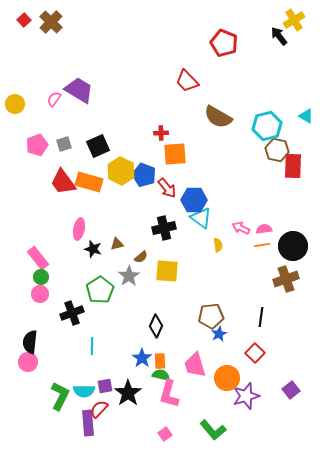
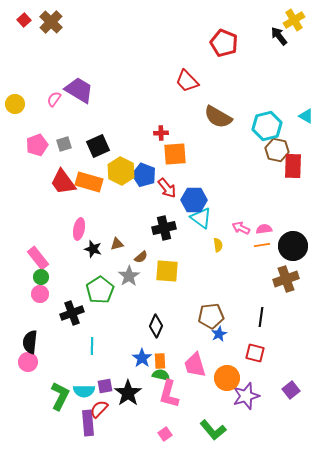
red square at (255, 353): rotated 30 degrees counterclockwise
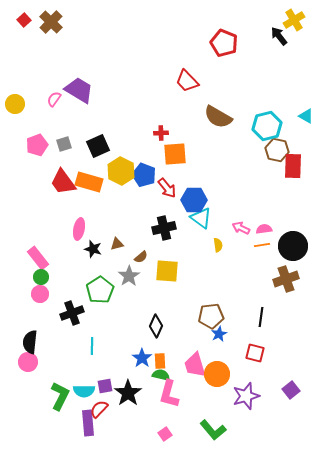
orange circle at (227, 378): moved 10 px left, 4 px up
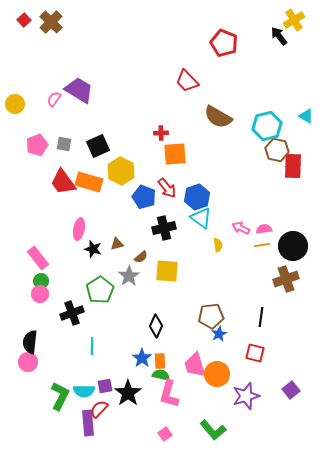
gray square at (64, 144): rotated 28 degrees clockwise
blue pentagon at (144, 175): moved 22 px down
blue hexagon at (194, 200): moved 3 px right, 3 px up; rotated 20 degrees counterclockwise
green circle at (41, 277): moved 4 px down
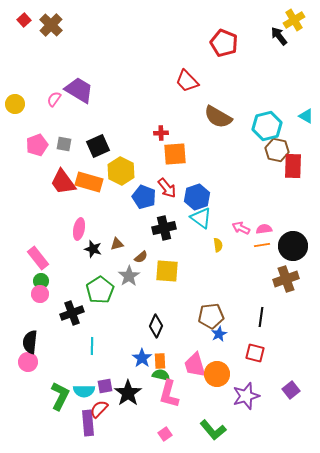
brown cross at (51, 22): moved 3 px down
